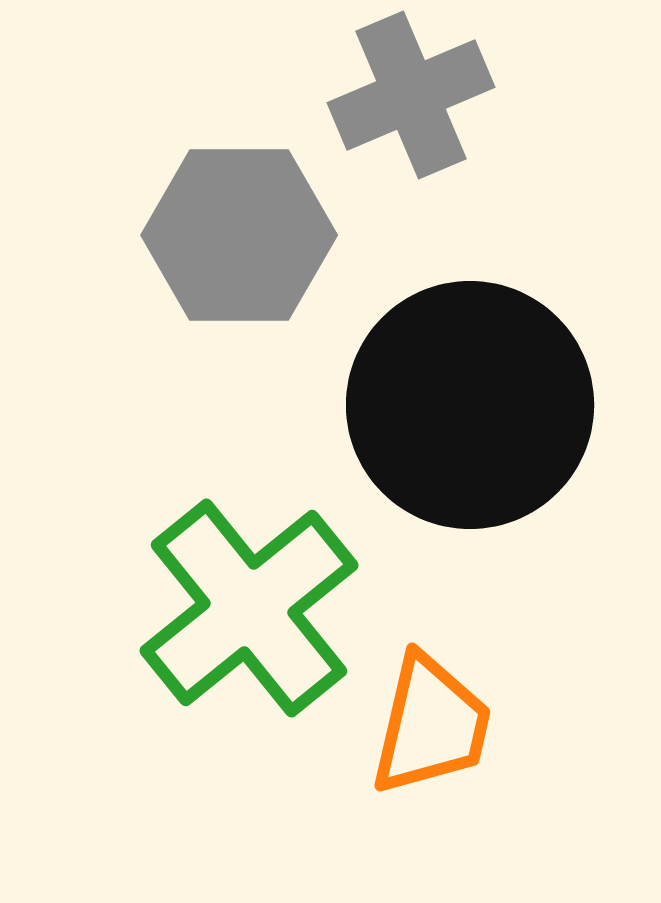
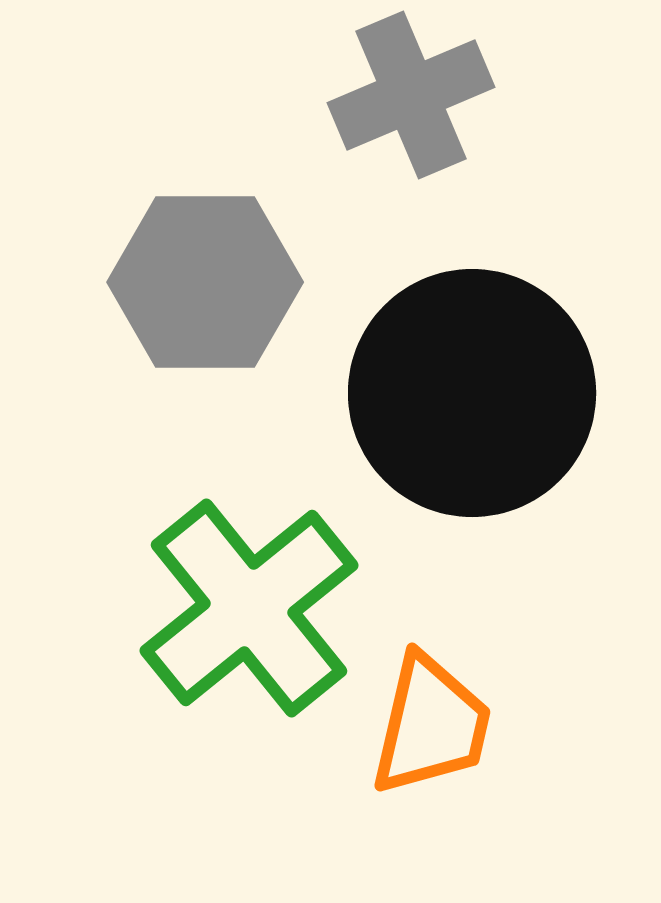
gray hexagon: moved 34 px left, 47 px down
black circle: moved 2 px right, 12 px up
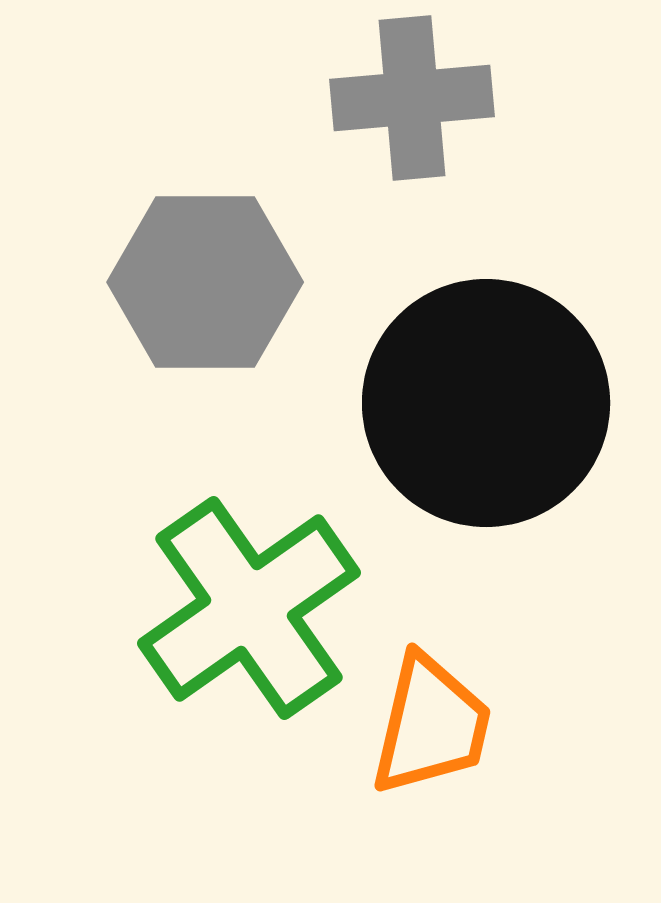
gray cross: moved 1 px right, 3 px down; rotated 18 degrees clockwise
black circle: moved 14 px right, 10 px down
green cross: rotated 4 degrees clockwise
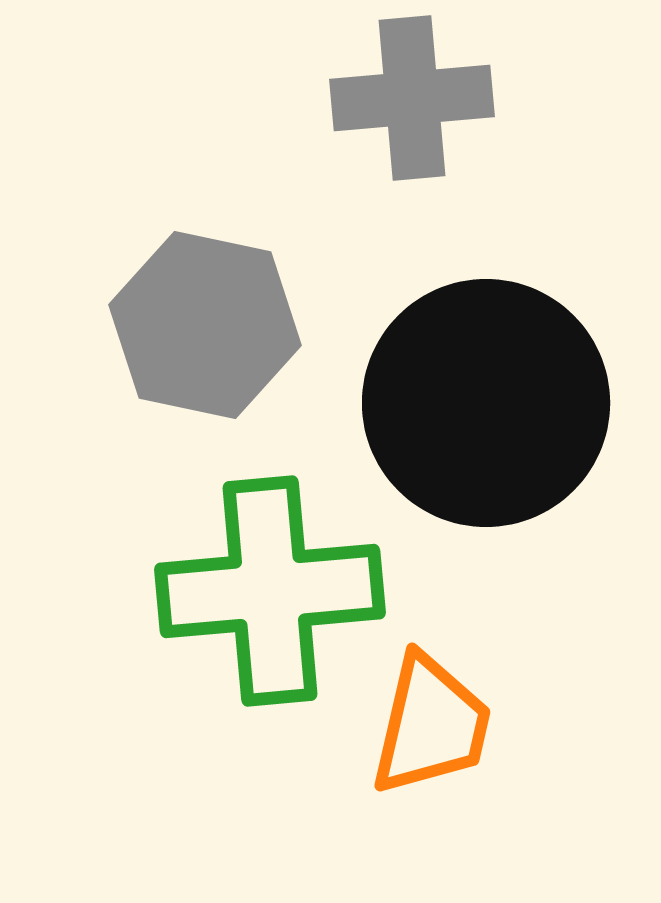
gray hexagon: moved 43 px down; rotated 12 degrees clockwise
green cross: moved 21 px right, 17 px up; rotated 30 degrees clockwise
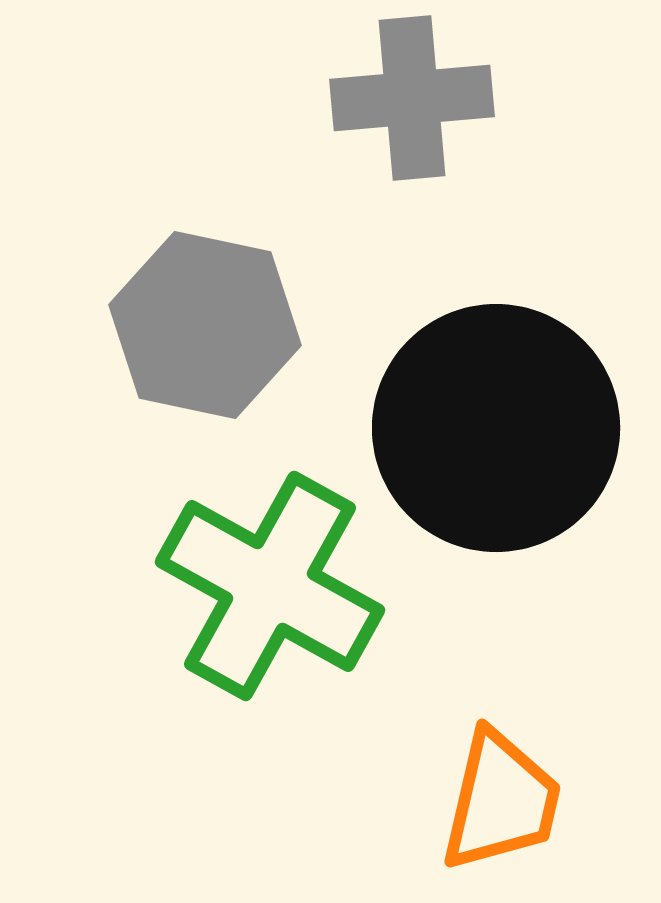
black circle: moved 10 px right, 25 px down
green cross: moved 5 px up; rotated 34 degrees clockwise
orange trapezoid: moved 70 px right, 76 px down
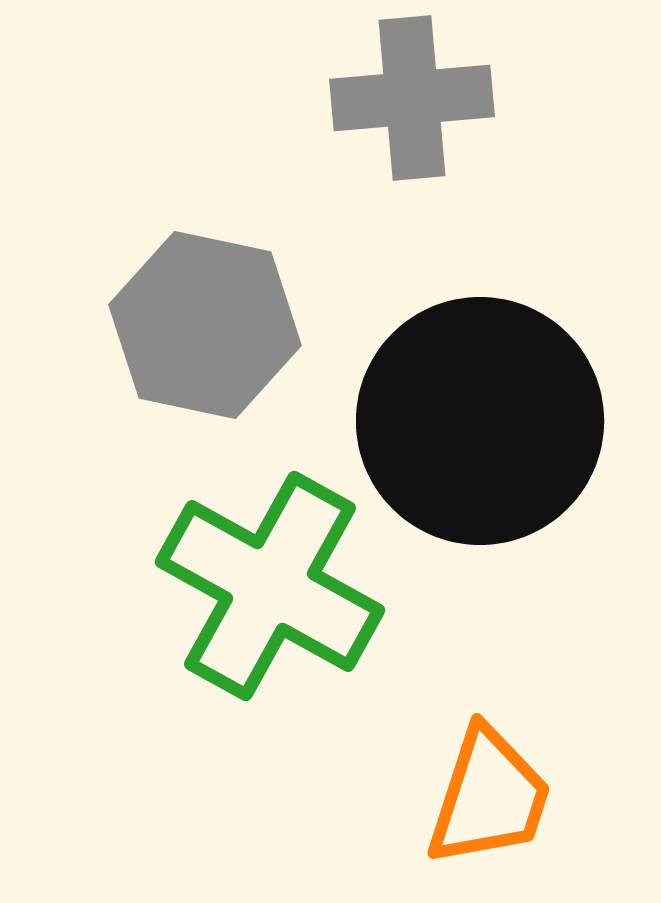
black circle: moved 16 px left, 7 px up
orange trapezoid: moved 12 px left, 4 px up; rotated 5 degrees clockwise
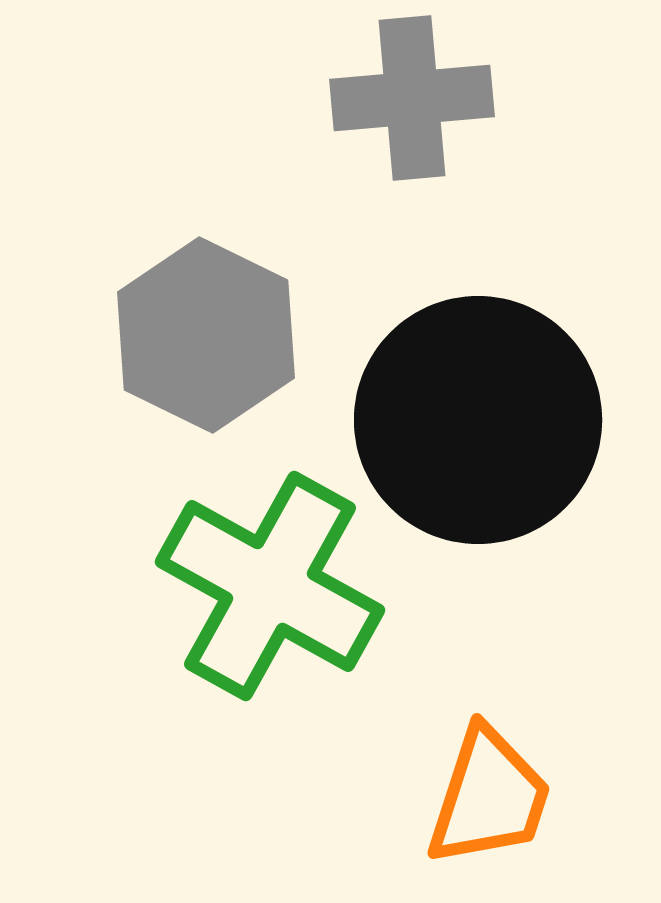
gray hexagon: moved 1 px right, 10 px down; rotated 14 degrees clockwise
black circle: moved 2 px left, 1 px up
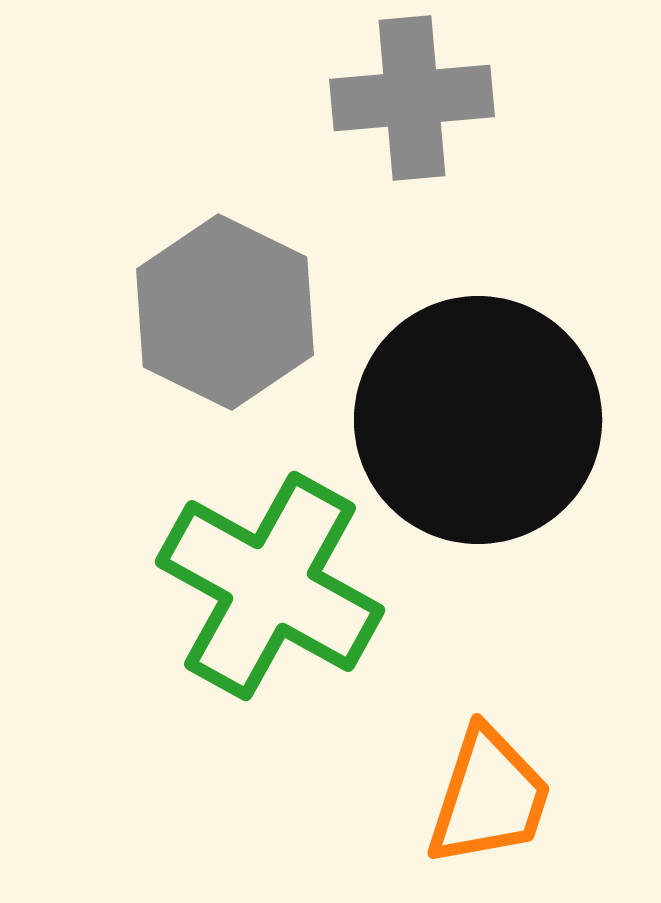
gray hexagon: moved 19 px right, 23 px up
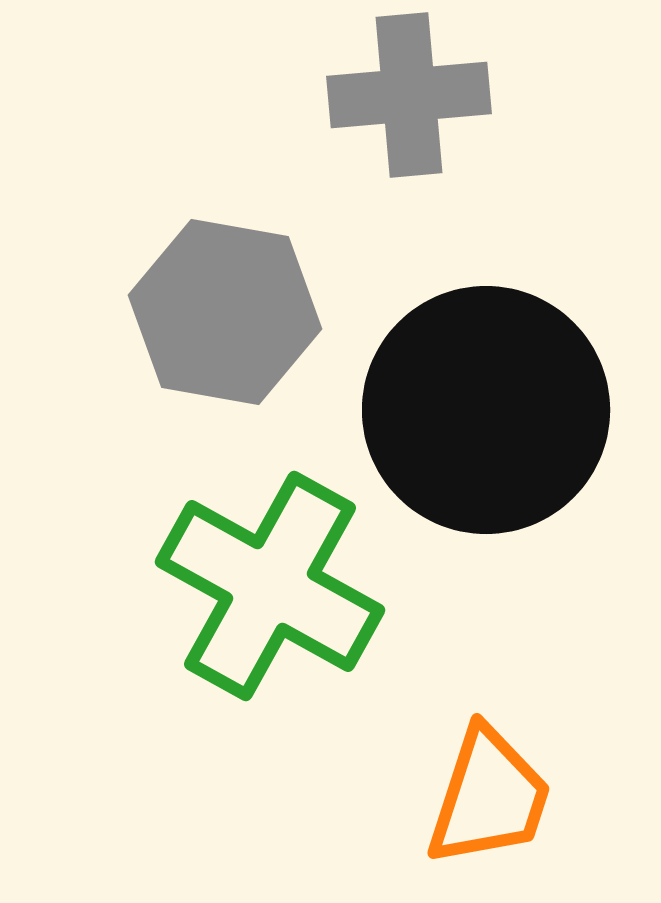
gray cross: moved 3 px left, 3 px up
gray hexagon: rotated 16 degrees counterclockwise
black circle: moved 8 px right, 10 px up
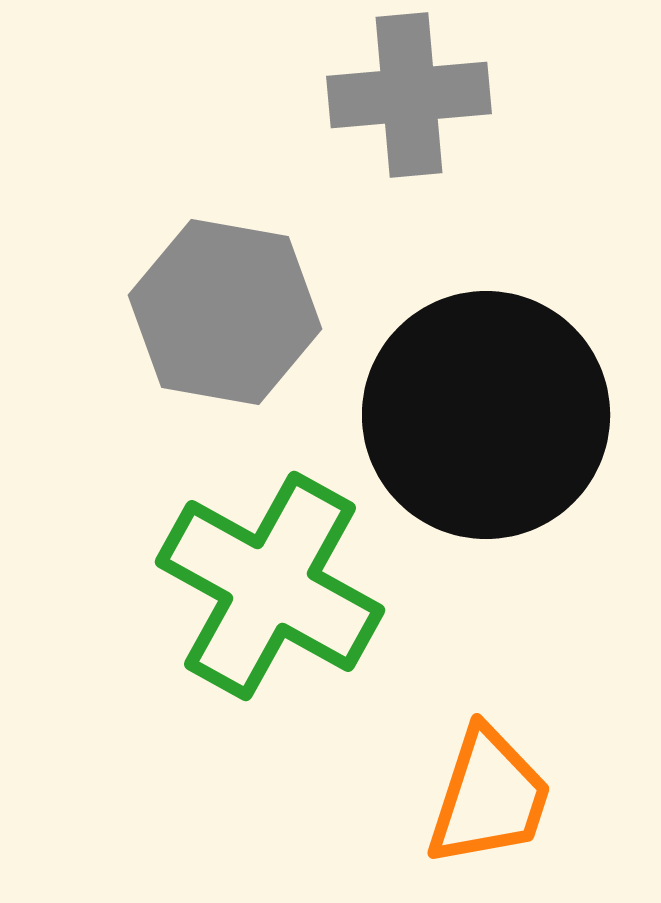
black circle: moved 5 px down
